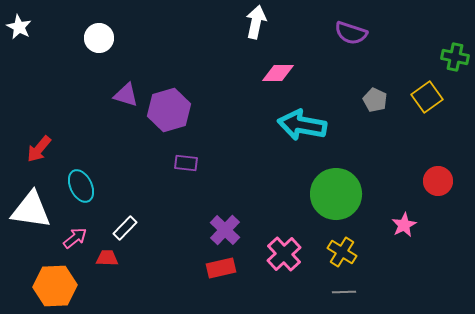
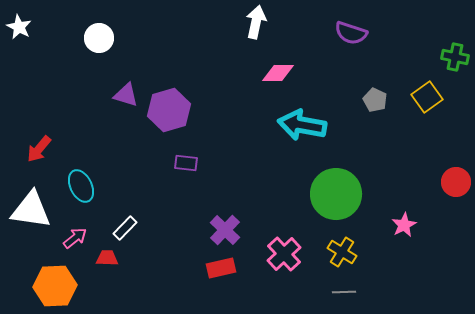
red circle: moved 18 px right, 1 px down
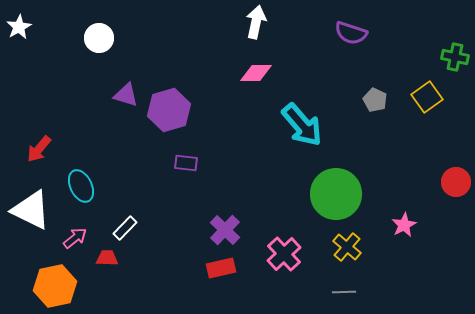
white star: rotated 15 degrees clockwise
pink diamond: moved 22 px left
cyan arrow: rotated 141 degrees counterclockwise
white triangle: rotated 18 degrees clockwise
yellow cross: moved 5 px right, 5 px up; rotated 8 degrees clockwise
orange hexagon: rotated 9 degrees counterclockwise
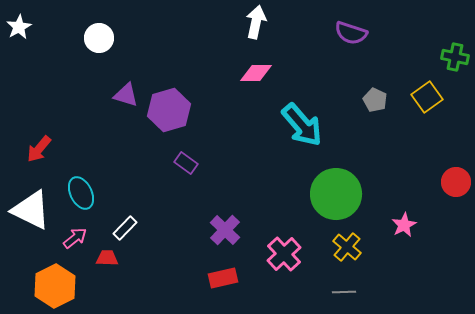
purple rectangle: rotated 30 degrees clockwise
cyan ellipse: moved 7 px down
red rectangle: moved 2 px right, 10 px down
orange hexagon: rotated 15 degrees counterclockwise
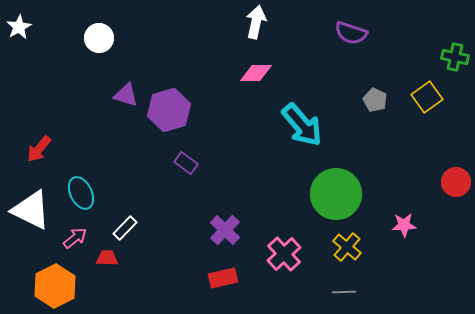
pink star: rotated 25 degrees clockwise
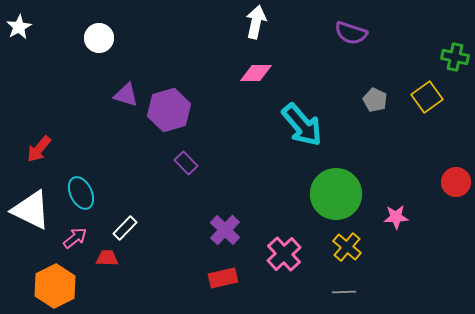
purple rectangle: rotated 10 degrees clockwise
pink star: moved 8 px left, 8 px up
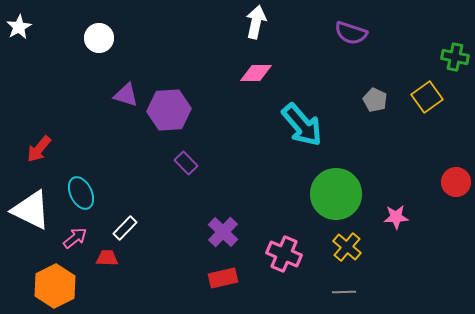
purple hexagon: rotated 12 degrees clockwise
purple cross: moved 2 px left, 2 px down
pink cross: rotated 24 degrees counterclockwise
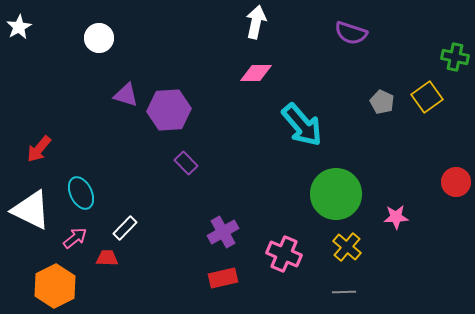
gray pentagon: moved 7 px right, 2 px down
purple cross: rotated 16 degrees clockwise
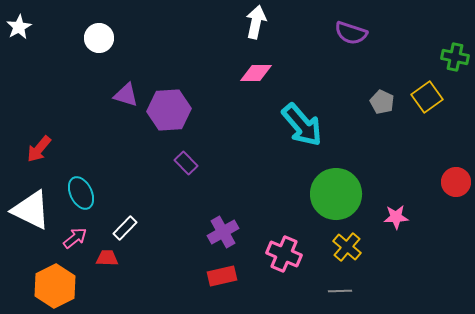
red rectangle: moved 1 px left, 2 px up
gray line: moved 4 px left, 1 px up
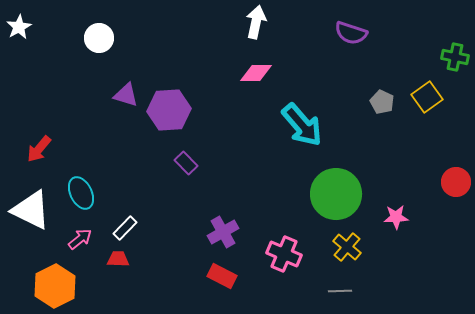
pink arrow: moved 5 px right, 1 px down
red trapezoid: moved 11 px right, 1 px down
red rectangle: rotated 40 degrees clockwise
